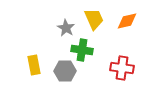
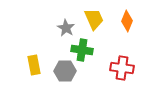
orange diamond: rotated 55 degrees counterclockwise
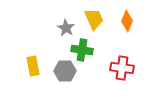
yellow rectangle: moved 1 px left, 1 px down
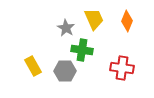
yellow rectangle: rotated 18 degrees counterclockwise
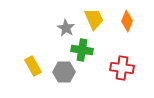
gray hexagon: moved 1 px left, 1 px down
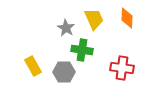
orange diamond: moved 3 px up; rotated 20 degrees counterclockwise
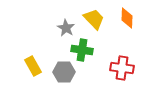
yellow trapezoid: rotated 20 degrees counterclockwise
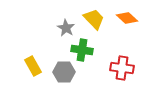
orange diamond: rotated 50 degrees counterclockwise
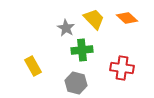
green cross: rotated 15 degrees counterclockwise
gray hexagon: moved 12 px right, 11 px down; rotated 15 degrees clockwise
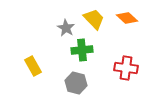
red cross: moved 4 px right
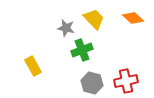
orange diamond: moved 6 px right
gray star: rotated 18 degrees counterclockwise
green cross: rotated 15 degrees counterclockwise
red cross: moved 13 px down; rotated 20 degrees counterclockwise
gray hexagon: moved 16 px right
